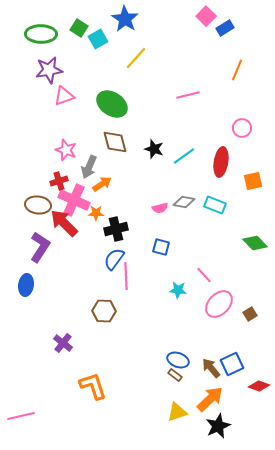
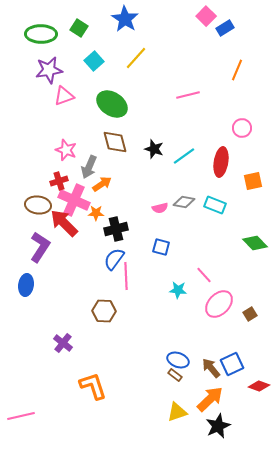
cyan square at (98, 39): moved 4 px left, 22 px down; rotated 12 degrees counterclockwise
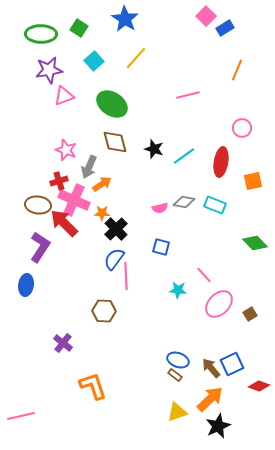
orange star at (96, 213): moved 6 px right
black cross at (116, 229): rotated 30 degrees counterclockwise
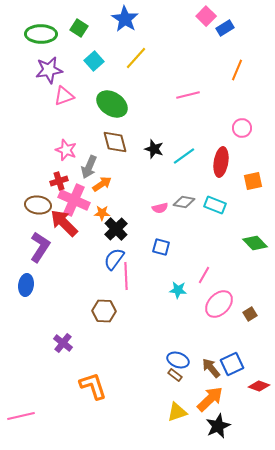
pink line at (204, 275): rotated 72 degrees clockwise
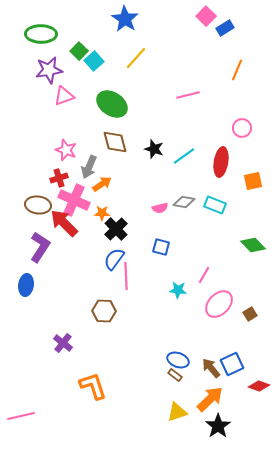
green square at (79, 28): moved 23 px down; rotated 12 degrees clockwise
red cross at (59, 181): moved 3 px up
green diamond at (255, 243): moved 2 px left, 2 px down
black star at (218, 426): rotated 10 degrees counterclockwise
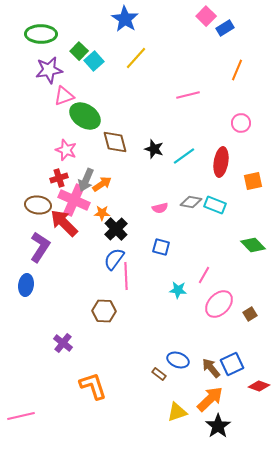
green ellipse at (112, 104): moved 27 px left, 12 px down
pink circle at (242, 128): moved 1 px left, 5 px up
gray arrow at (89, 167): moved 3 px left, 13 px down
gray diamond at (184, 202): moved 7 px right
brown rectangle at (175, 375): moved 16 px left, 1 px up
